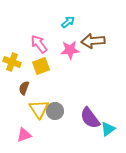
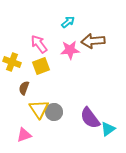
gray circle: moved 1 px left, 1 px down
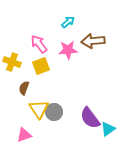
pink star: moved 2 px left
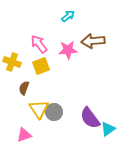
cyan arrow: moved 6 px up
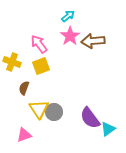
pink star: moved 2 px right, 14 px up; rotated 30 degrees counterclockwise
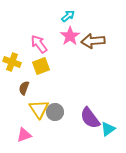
gray circle: moved 1 px right
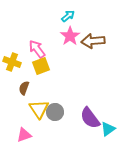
pink arrow: moved 2 px left, 5 px down
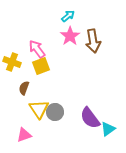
brown arrow: rotated 95 degrees counterclockwise
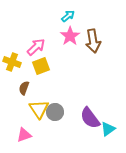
pink arrow: moved 1 px left, 2 px up; rotated 84 degrees clockwise
